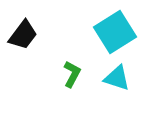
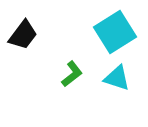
green L-shape: rotated 24 degrees clockwise
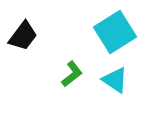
black trapezoid: moved 1 px down
cyan triangle: moved 2 px left, 2 px down; rotated 16 degrees clockwise
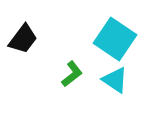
cyan square: moved 7 px down; rotated 24 degrees counterclockwise
black trapezoid: moved 3 px down
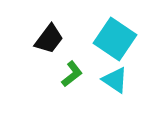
black trapezoid: moved 26 px right
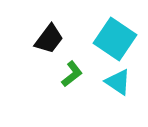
cyan triangle: moved 3 px right, 2 px down
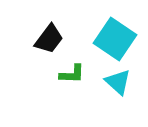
green L-shape: rotated 40 degrees clockwise
cyan triangle: rotated 8 degrees clockwise
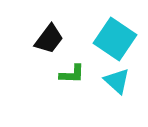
cyan triangle: moved 1 px left, 1 px up
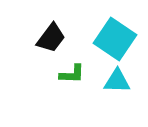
black trapezoid: moved 2 px right, 1 px up
cyan triangle: rotated 40 degrees counterclockwise
